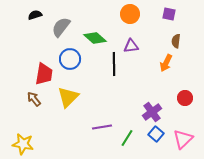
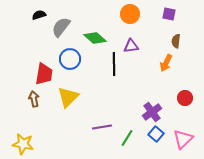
black semicircle: moved 4 px right
brown arrow: rotated 28 degrees clockwise
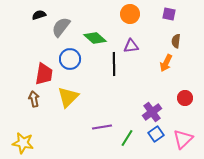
blue square: rotated 14 degrees clockwise
yellow star: moved 1 px up
